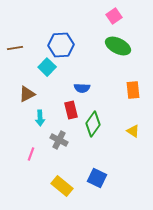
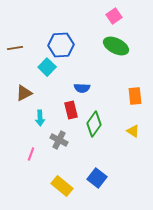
green ellipse: moved 2 px left
orange rectangle: moved 2 px right, 6 px down
brown triangle: moved 3 px left, 1 px up
green diamond: moved 1 px right
blue square: rotated 12 degrees clockwise
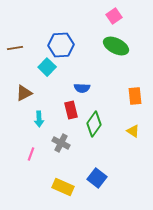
cyan arrow: moved 1 px left, 1 px down
gray cross: moved 2 px right, 3 px down
yellow rectangle: moved 1 px right, 1 px down; rotated 15 degrees counterclockwise
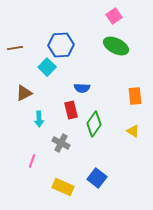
pink line: moved 1 px right, 7 px down
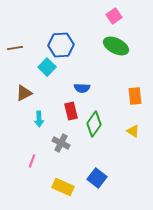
red rectangle: moved 1 px down
